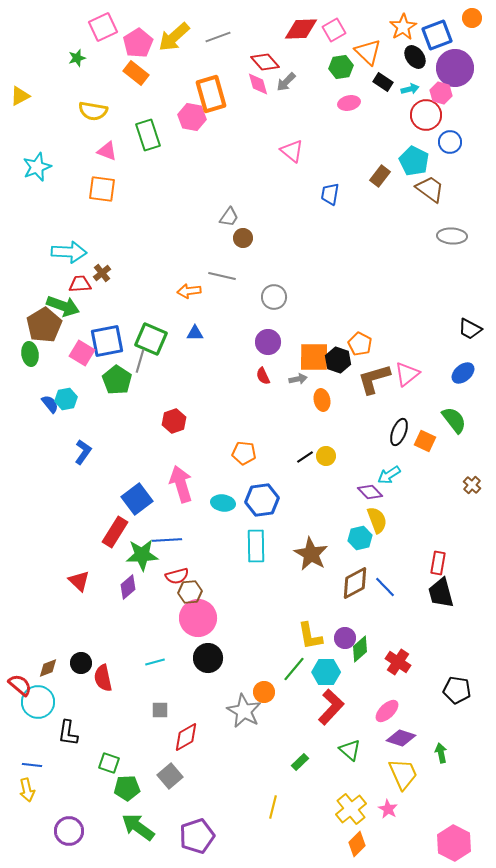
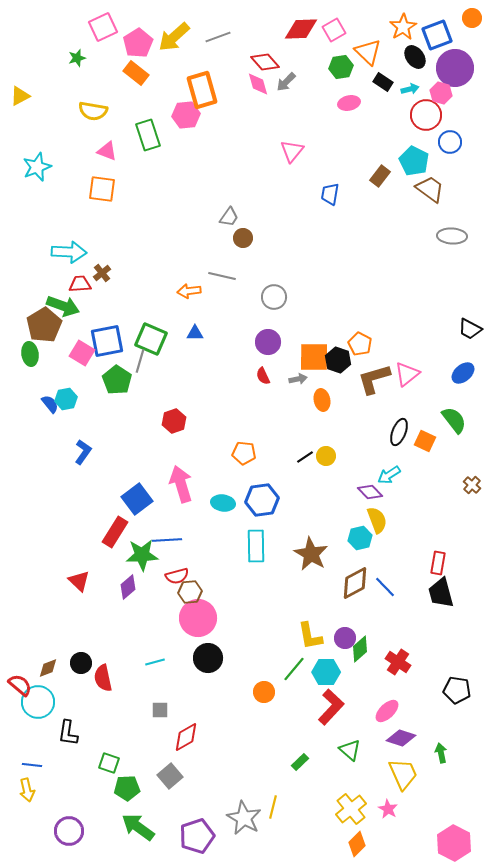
orange rectangle at (211, 94): moved 9 px left, 4 px up
pink hexagon at (192, 117): moved 6 px left, 2 px up; rotated 16 degrees counterclockwise
pink triangle at (292, 151): rotated 30 degrees clockwise
gray star at (244, 711): moved 107 px down
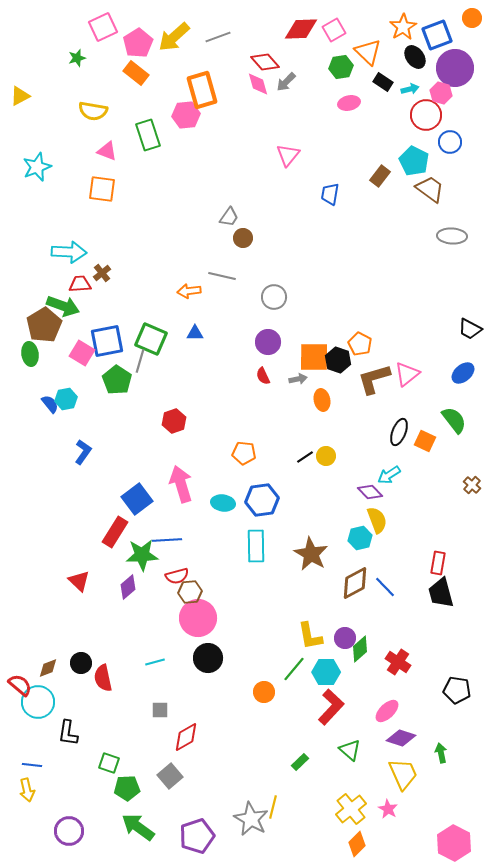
pink triangle at (292, 151): moved 4 px left, 4 px down
gray star at (244, 818): moved 7 px right, 1 px down
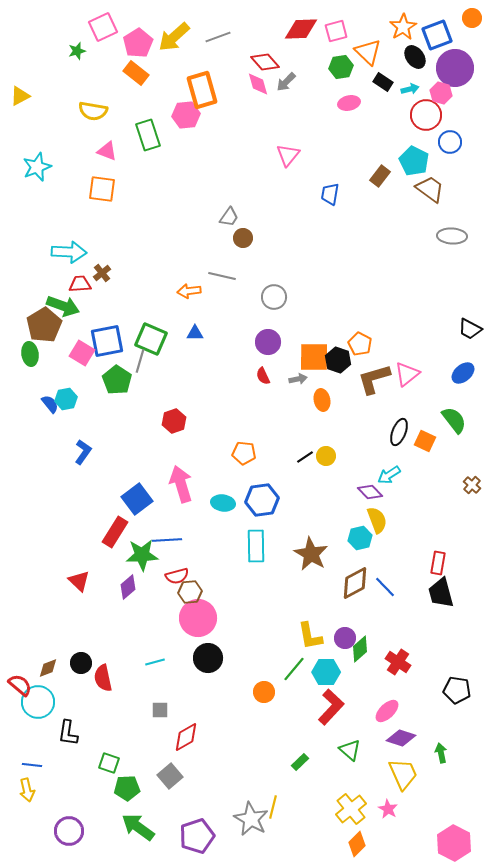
pink square at (334, 30): moved 2 px right, 1 px down; rotated 15 degrees clockwise
green star at (77, 58): moved 7 px up
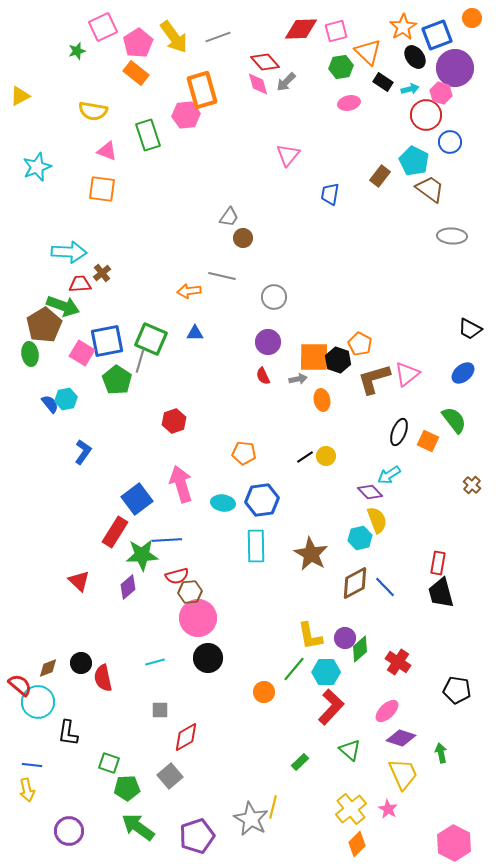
yellow arrow at (174, 37): rotated 84 degrees counterclockwise
orange square at (425, 441): moved 3 px right
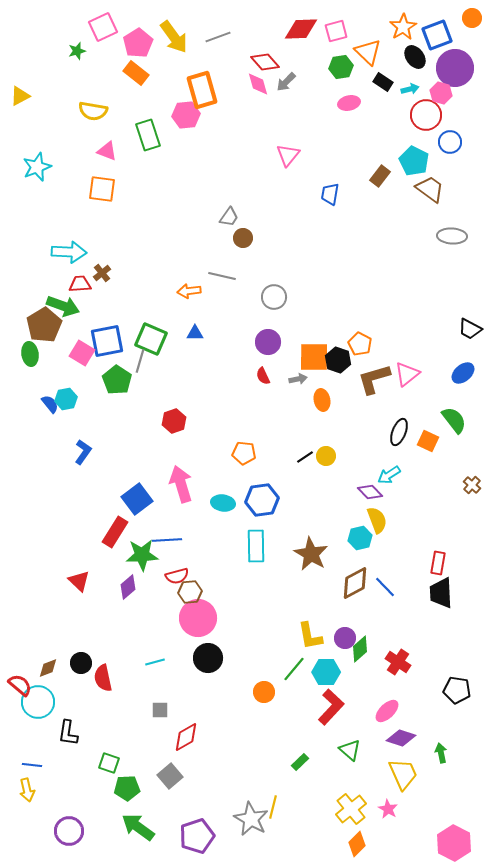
black trapezoid at (441, 593): rotated 12 degrees clockwise
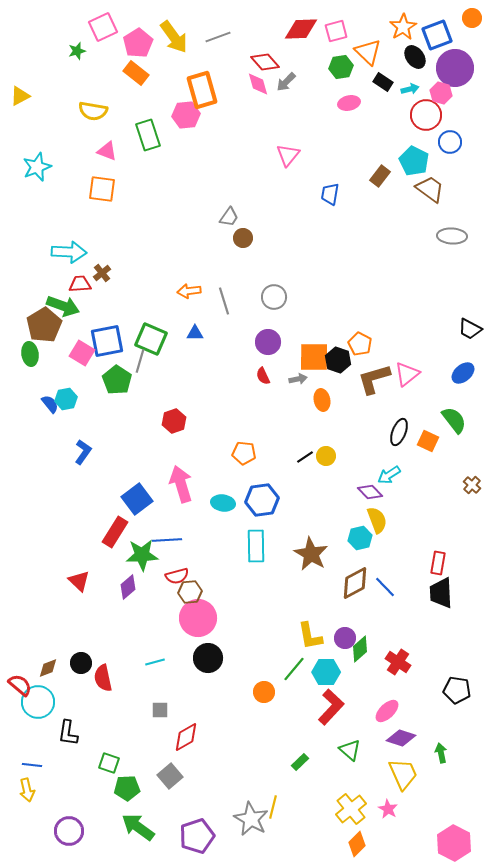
gray line at (222, 276): moved 2 px right, 25 px down; rotated 60 degrees clockwise
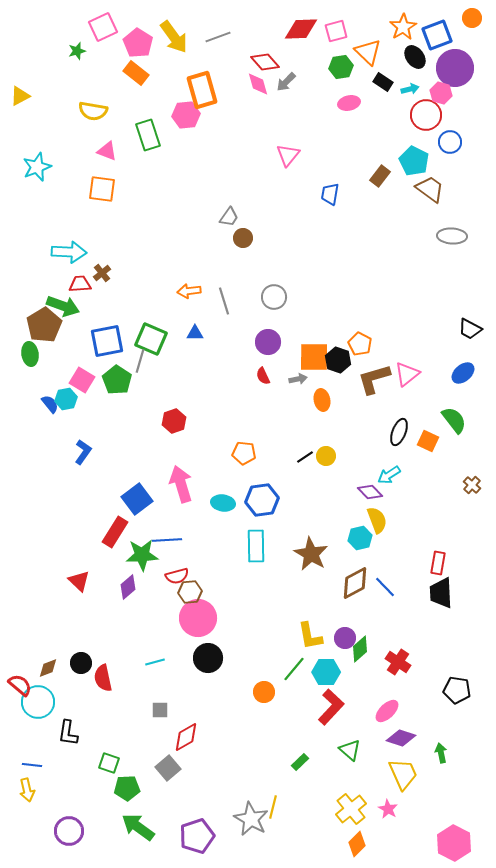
pink pentagon at (138, 43): rotated 8 degrees counterclockwise
pink square at (82, 353): moved 27 px down
gray square at (170, 776): moved 2 px left, 8 px up
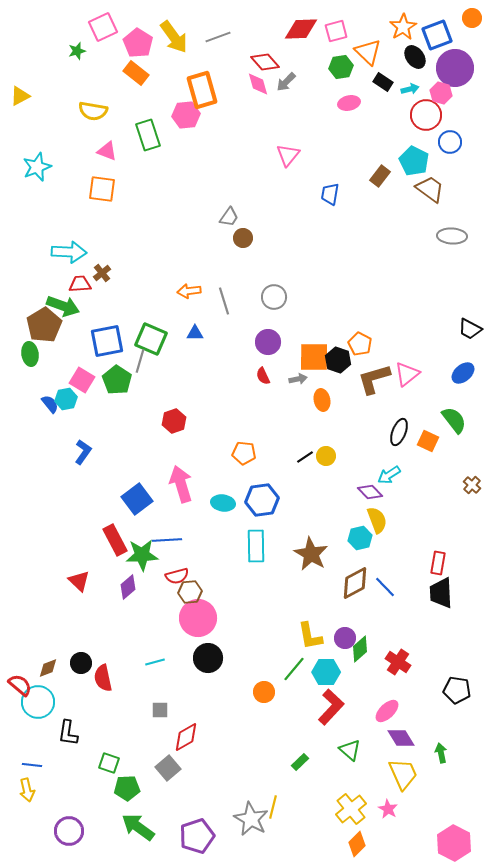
red rectangle at (115, 532): moved 8 px down; rotated 60 degrees counterclockwise
purple diamond at (401, 738): rotated 40 degrees clockwise
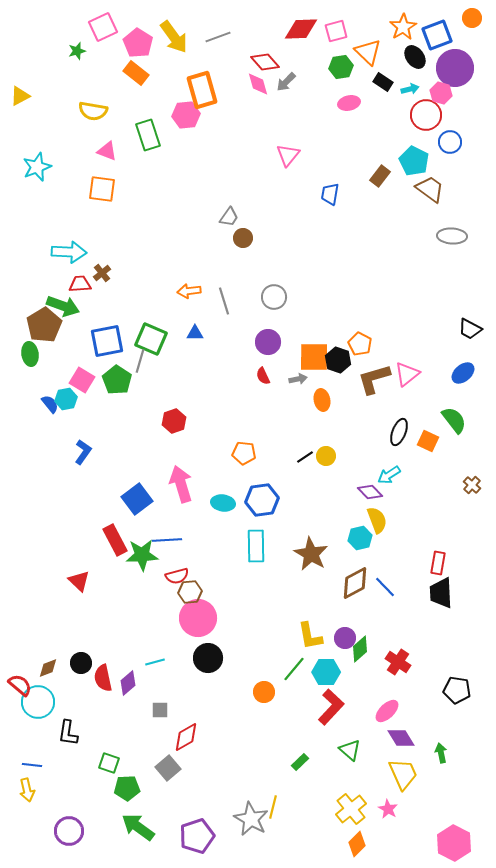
purple diamond at (128, 587): moved 96 px down
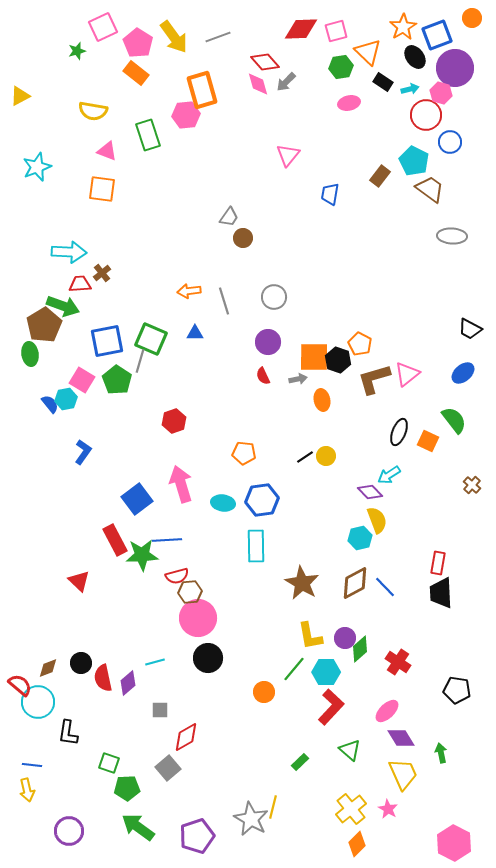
brown star at (311, 554): moved 9 px left, 29 px down
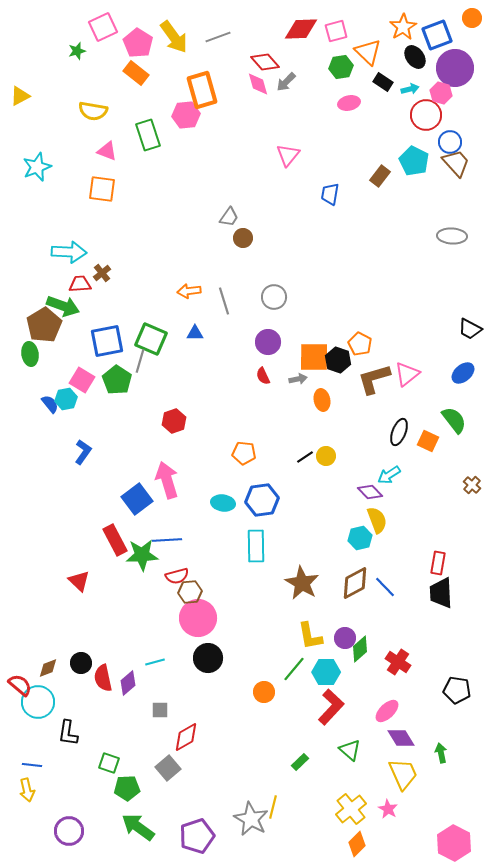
brown trapezoid at (430, 189): moved 26 px right, 26 px up; rotated 12 degrees clockwise
pink arrow at (181, 484): moved 14 px left, 4 px up
